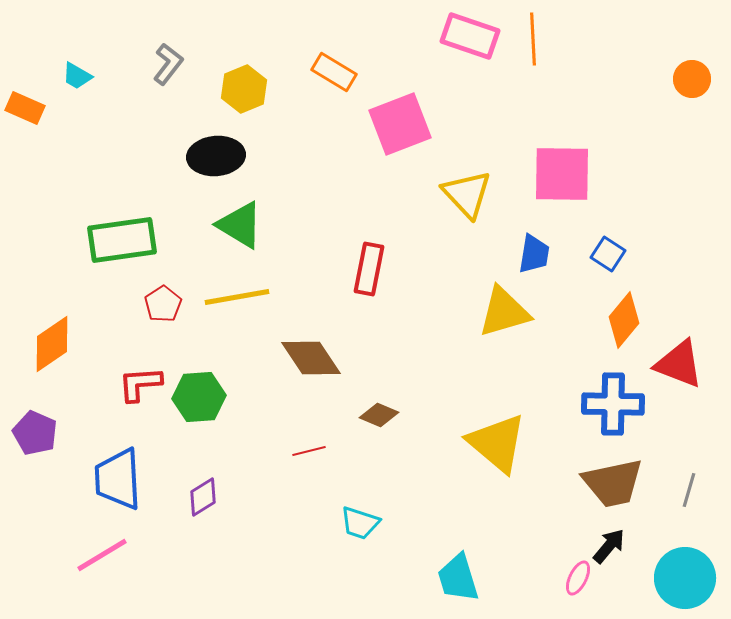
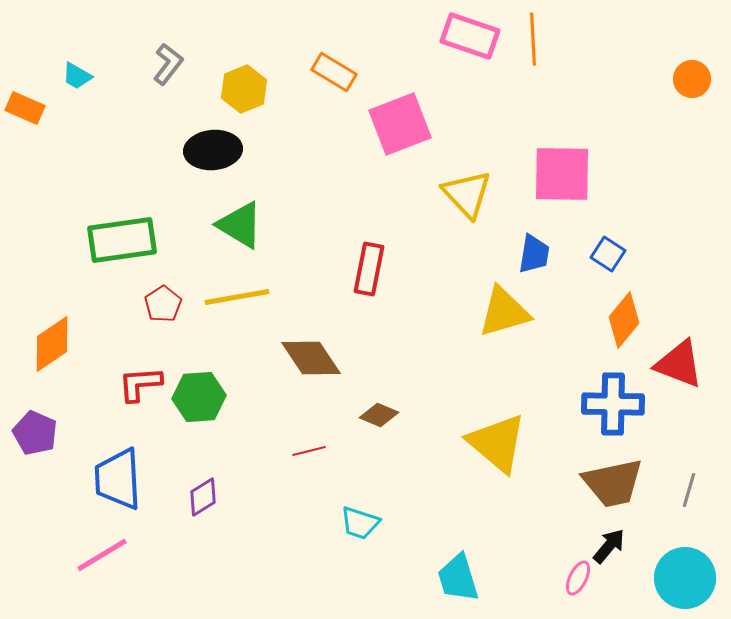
black ellipse at (216, 156): moved 3 px left, 6 px up
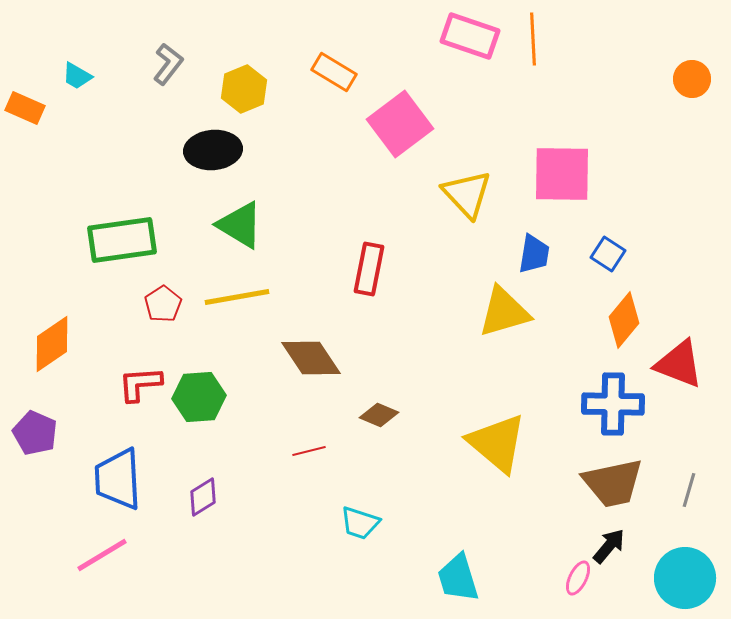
pink square at (400, 124): rotated 16 degrees counterclockwise
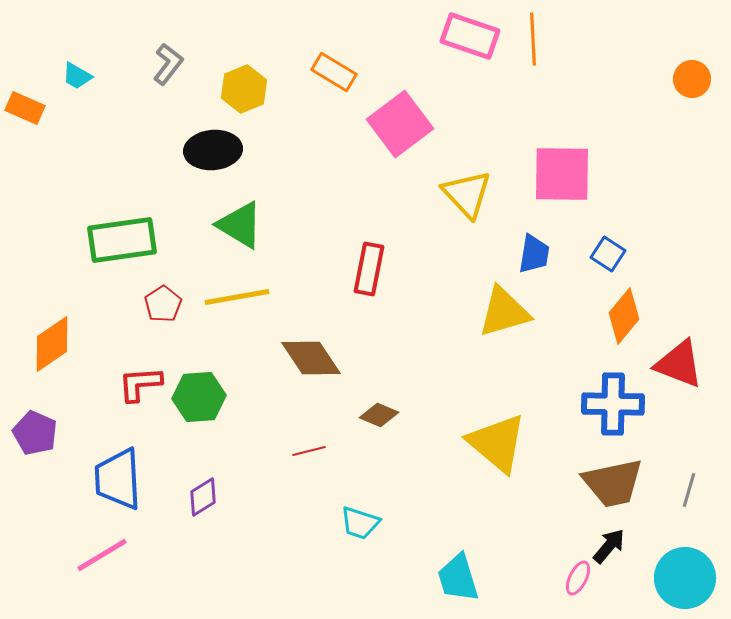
orange diamond at (624, 320): moved 4 px up
